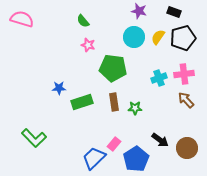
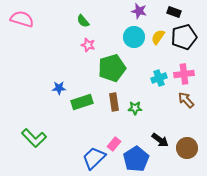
black pentagon: moved 1 px right, 1 px up
green pentagon: moved 1 px left; rotated 24 degrees counterclockwise
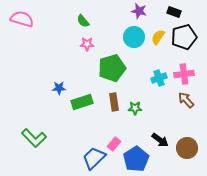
pink star: moved 1 px left, 1 px up; rotated 16 degrees counterclockwise
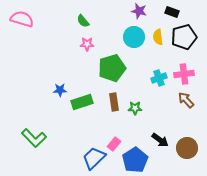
black rectangle: moved 2 px left
yellow semicircle: rotated 42 degrees counterclockwise
blue star: moved 1 px right, 2 px down
blue pentagon: moved 1 px left, 1 px down
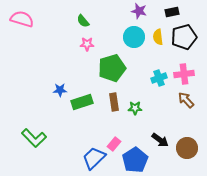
black rectangle: rotated 32 degrees counterclockwise
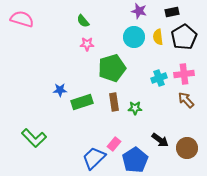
black pentagon: rotated 15 degrees counterclockwise
